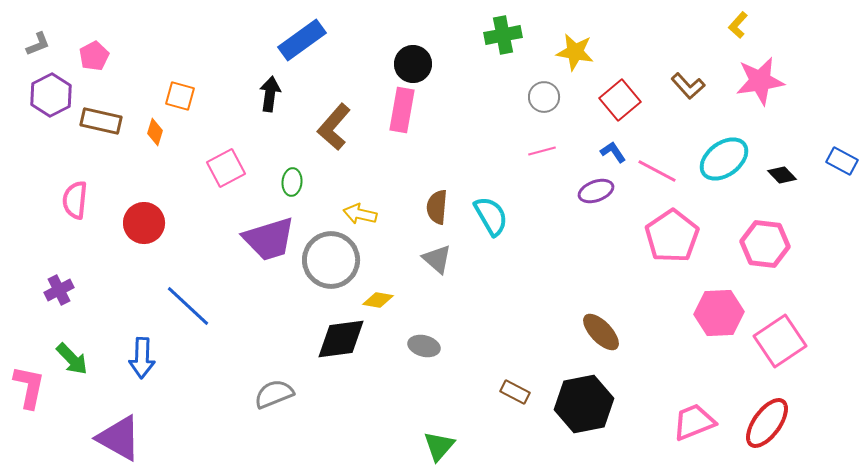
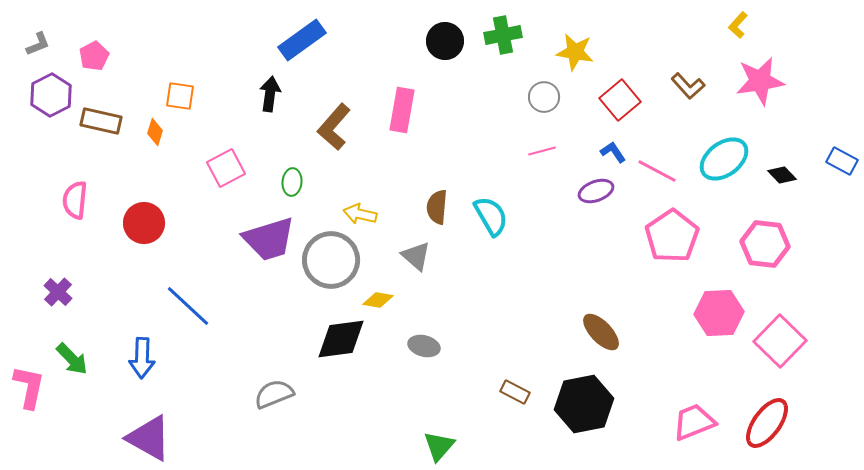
black circle at (413, 64): moved 32 px right, 23 px up
orange square at (180, 96): rotated 8 degrees counterclockwise
gray triangle at (437, 259): moved 21 px left, 3 px up
purple cross at (59, 290): moved 1 px left, 2 px down; rotated 20 degrees counterclockwise
pink square at (780, 341): rotated 12 degrees counterclockwise
purple triangle at (119, 438): moved 30 px right
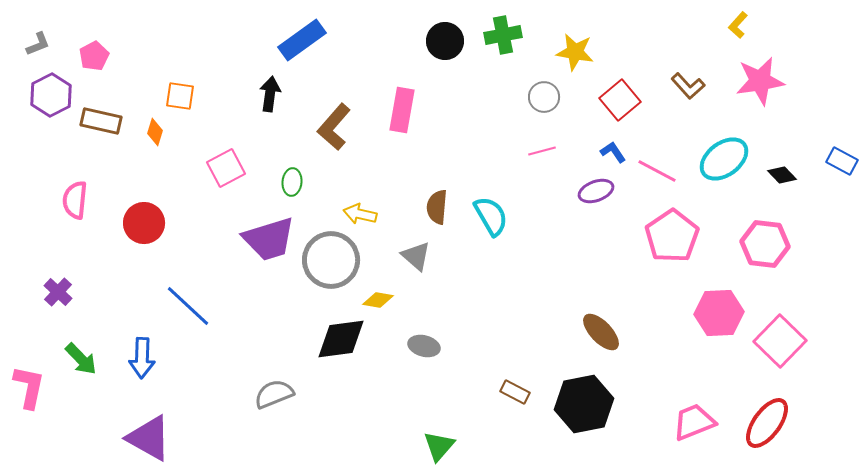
green arrow at (72, 359): moved 9 px right
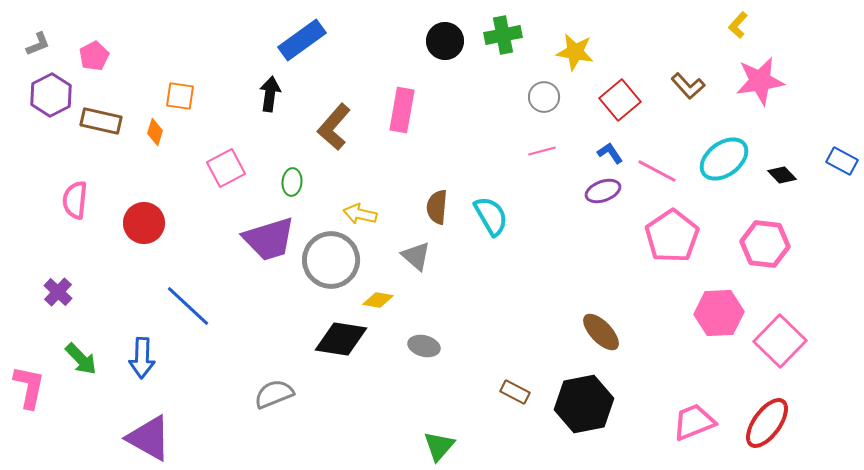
blue L-shape at (613, 152): moved 3 px left, 1 px down
purple ellipse at (596, 191): moved 7 px right
black diamond at (341, 339): rotated 16 degrees clockwise
